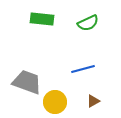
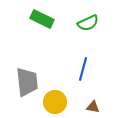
green rectangle: rotated 20 degrees clockwise
blue line: rotated 60 degrees counterclockwise
gray trapezoid: rotated 64 degrees clockwise
brown triangle: moved 6 px down; rotated 40 degrees clockwise
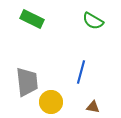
green rectangle: moved 10 px left
green semicircle: moved 5 px right, 2 px up; rotated 55 degrees clockwise
blue line: moved 2 px left, 3 px down
yellow circle: moved 4 px left
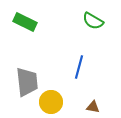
green rectangle: moved 7 px left, 3 px down
blue line: moved 2 px left, 5 px up
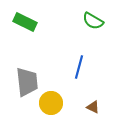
yellow circle: moved 1 px down
brown triangle: rotated 16 degrees clockwise
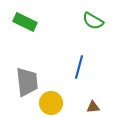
brown triangle: rotated 32 degrees counterclockwise
